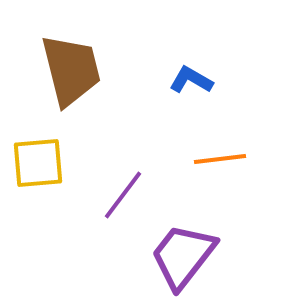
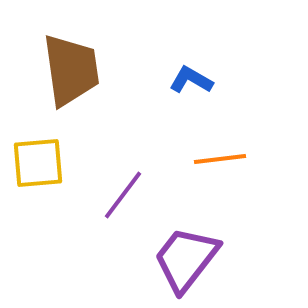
brown trapezoid: rotated 6 degrees clockwise
purple trapezoid: moved 3 px right, 3 px down
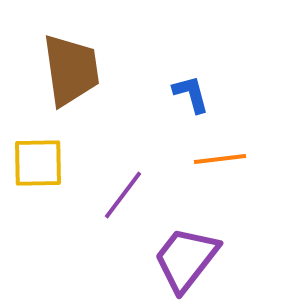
blue L-shape: moved 14 px down; rotated 45 degrees clockwise
yellow square: rotated 4 degrees clockwise
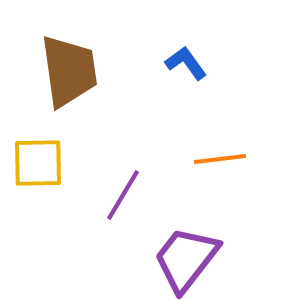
brown trapezoid: moved 2 px left, 1 px down
blue L-shape: moved 5 px left, 31 px up; rotated 21 degrees counterclockwise
purple line: rotated 6 degrees counterclockwise
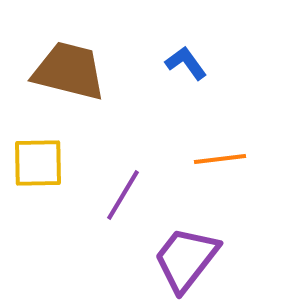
brown trapezoid: rotated 68 degrees counterclockwise
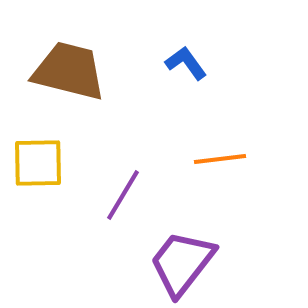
purple trapezoid: moved 4 px left, 4 px down
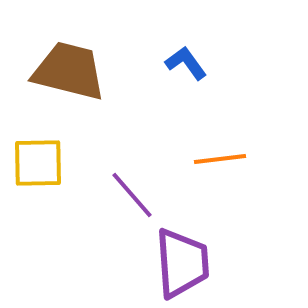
purple line: moved 9 px right; rotated 72 degrees counterclockwise
purple trapezoid: rotated 138 degrees clockwise
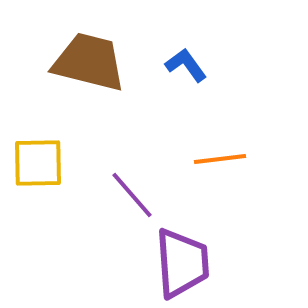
blue L-shape: moved 2 px down
brown trapezoid: moved 20 px right, 9 px up
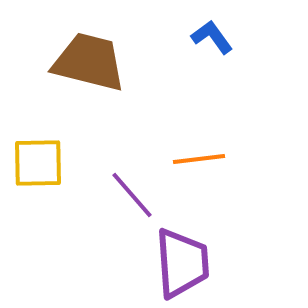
blue L-shape: moved 26 px right, 28 px up
orange line: moved 21 px left
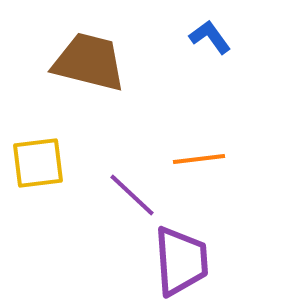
blue L-shape: moved 2 px left
yellow square: rotated 6 degrees counterclockwise
purple line: rotated 6 degrees counterclockwise
purple trapezoid: moved 1 px left, 2 px up
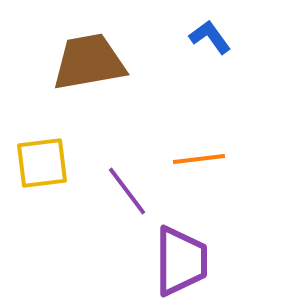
brown trapezoid: rotated 24 degrees counterclockwise
yellow square: moved 4 px right
purple line: moved 5 px left, 4 px up; rotated 10 degrees clockwise
purple trapezoid: rotated 4 degrees clockwise
